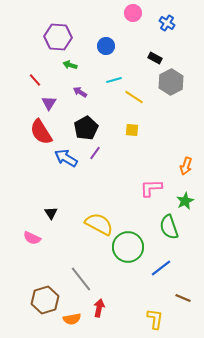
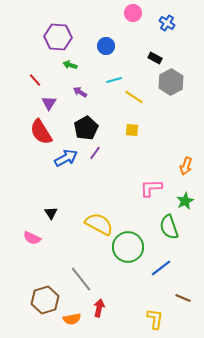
blue arrow: rotated 120 degrees clockwise
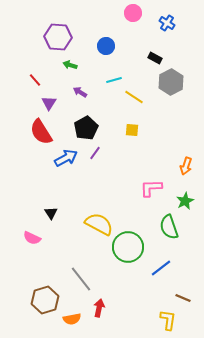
yellow L-shape: moved 13 px right, 1 px down
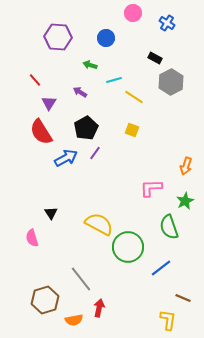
blue circle: moved 8 px up
green arrow: moved 20 px right
yellow square: rotated 16 degrees clockwise
pink semicircle: rotated 48 degrees clockwise
orange semicircle: moved 2 px right, 1 px down
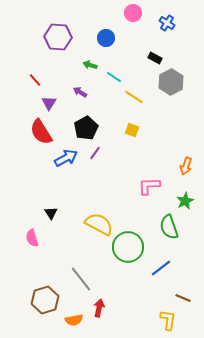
cyan line: moved 3 px up; rotated 49 degrees clockwise
pink L-shape: moved 2 px left, 2 px up
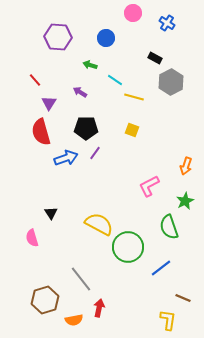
cyan line: moved 1 px right, 3 px down
yellow line: rotated 18 degrees counterclockwise
black pentagon: rotated 30 degrees clockwise
red semicircle: rotated 16 degrees clockwise
blue arrow: rotated 10 degrees clockwise
pink L-shape: rotated 25 degrees counterclockwise
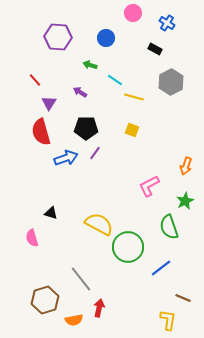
black rectangle: moved 9 px up
black triangle: rotated 40 degrees counterclockwise
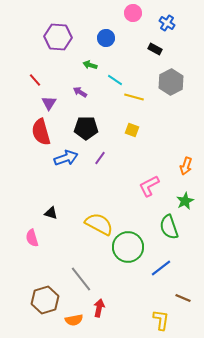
purple line: moved 5 px right, 5 px down
yellow L-shape: moved 7 px left
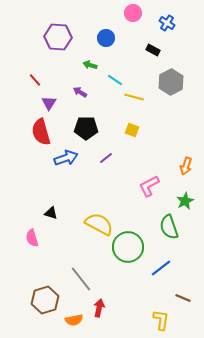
black rectangle: moved 2 px left, 1 px down
purple line: moved 6 px right; rotated 16 degrees clockwise
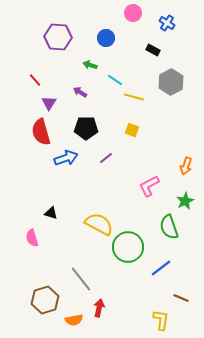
brown line: moved 2 px left
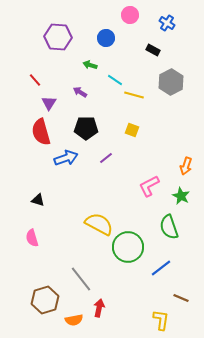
pink circle: moved 3 px left, 2 px down
yellow line: moved 2 px up
green star: moved 4 px left, 5 px up; rotated 18 degrees counterclockwise
black triangle: moved 13 px left, 13 px up
